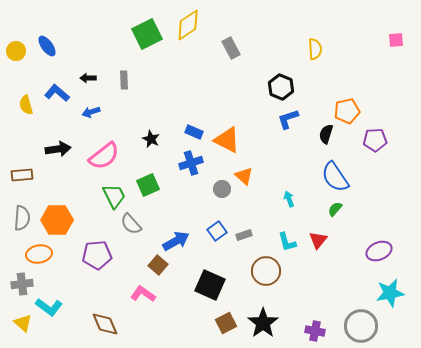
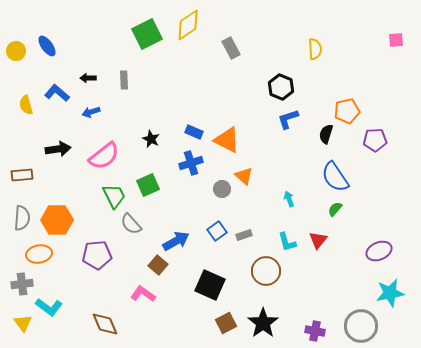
yellow triangle at (23, 323): rotated 12 degrees clockwise
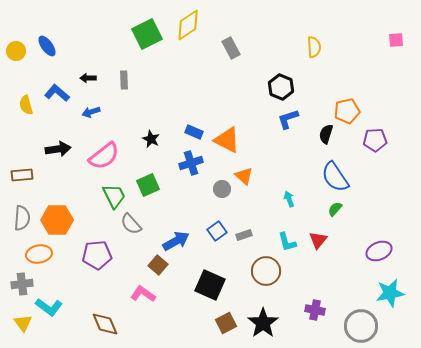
yellow semicircle at (315, 49): moved 1 px left, 2 px up
purple cross at (315, 331): moved 21 px up
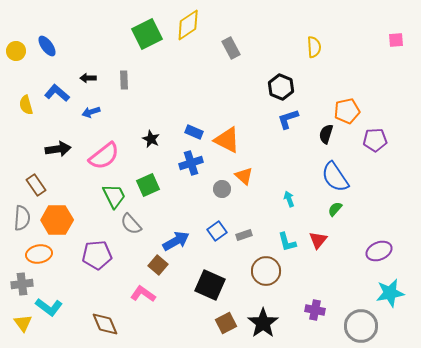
brown rectangle at (22, 175): moved 14 px right, 10 px down; rotated 60 degrees clockwise
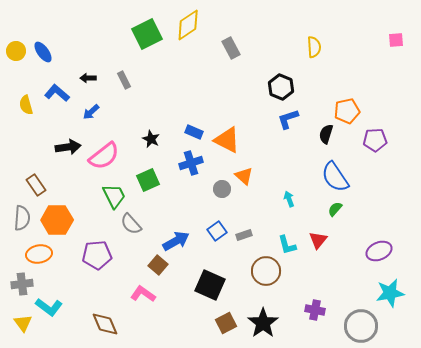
blue ellipse at (47, 46): moved 4 px left, 6 px down
gray rectangle at (124, 80): rotated 24 degrees counterclockwise
blue arrow at (91, 112): rotated 24 degrees counterclockwise
black arrow at (58, 149): moved 10 px right, 2 px up
green square at (148, 185): moved 5 px up
cyan L-shape at (287, 242): moved 3 px down
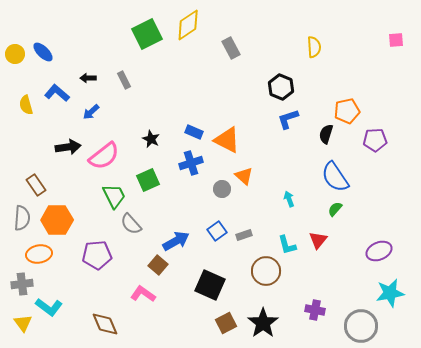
yellow circle at (16, 51): moved 1 px left, 3 px down
blue ellipse at (43, 52): rotated 10 degrees counterclockwise
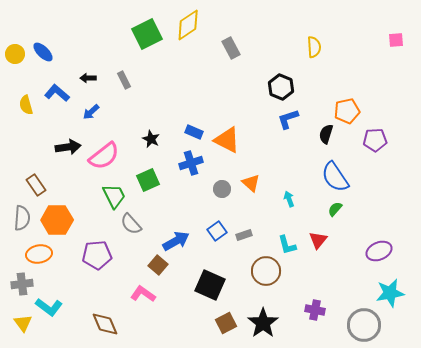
orange triangle at (244, 176): moved 7 px right, 7 px down
gray circle at (361, 326): moved 3 px right, 1 px up
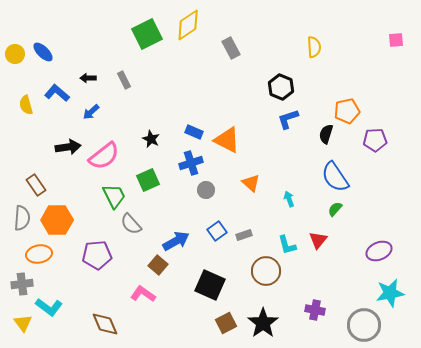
gray circle at (222, 189): moved 16 px left, 1 px down
